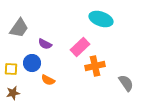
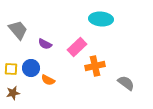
cyan ellipse: rotated 15 degrees counterclockwise
gray trapezoid: moved 1 px left, 2 px down; rotated 75 degrees counterclockwise
pink rectangle: moved 3 px left
blue circle: moved 1 px left, 5 px down
gray semicircle: rotated 18 degrees counterclockwise
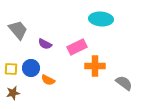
pink rectangle: rotated 18 degrees clockwise
orange cross: rotated 12 degrees clockwise
gray semicircle: moved 2 px left
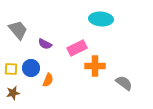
pink rectangle: moved 1 px down
orange semicircle: rotated 96 degrees counterclockwise
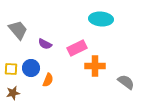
gray semicircle: moved 2 px right, 1 px up
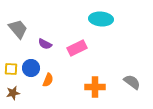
gray trapezoid: moved 1 px up
orange cross: moved 21 px down
gray semicircle: moved 6 px right
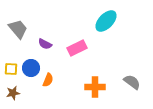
cyan ellipse: moved 5 px right, 2 px down; rotated 50 degrees counterclockwise
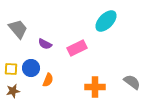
brown star: moved 2 px up
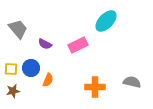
pink rectangle: moved 1 px right, 3 px up
gray semicircle: rotated 24 degrees counterclockwise
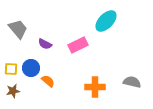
orange semicircle: moved 1 px down; rotated 72 degrees counterclockwise
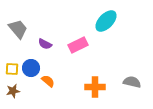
yellow square: moved 1 px right
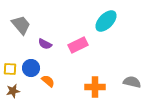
gray trapezoid: moved 3 px right, 4 px up
yellow square: moved 2 px left
